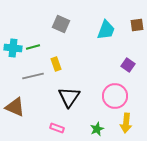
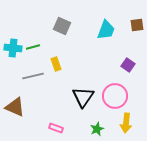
gray square: moved 1 px right, 2 px down
black triangle: moved 14 px right
pink rectangle: moved 1 px left
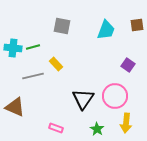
gray square: rotated 12 degrees counterclockwise
yellow rectangle: rotated 24 degrees counterclockwise
black triangle: moved 2 px down
green star: rotated 16 degrees counterclockwise
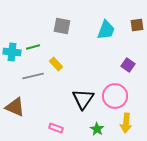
cyan cross: moved 1 px left, 4 px down
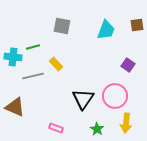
cyan cross: moved 1 px right, 5 px down
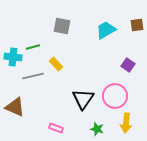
cyan trapezoid: rotated 140 degrees counterclockwise
green star: rotated 16 degrees counterclockwise
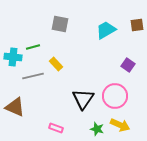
gray square: moved 2 px left, 2 px up
yellow arrow: moved 6 px left, 2 px down; rotated 72 degrees counterclockwise
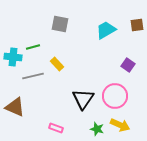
yellow rectangle: moved 1 px right
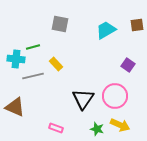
cyan cross: moved 3 px right, 2 px down
yellow rectangle: moved 1 px left
